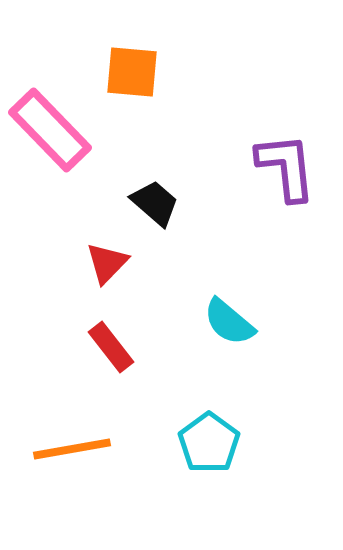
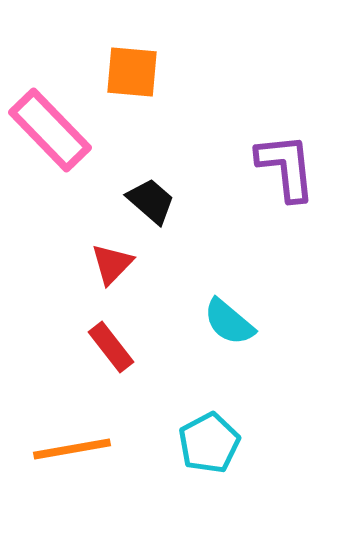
black trapezoid: moved 4 px left, 2 px up
red triangle: moved 5 px right, 1 px down
cyan pentagon: rotated 8 degrees clockwise
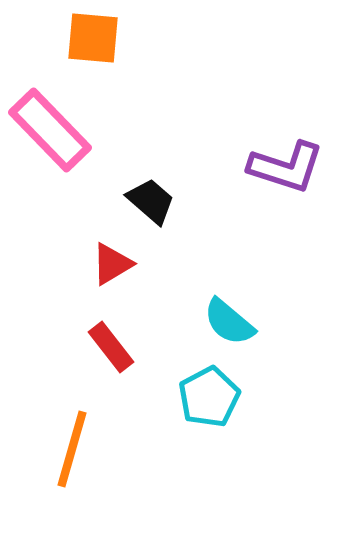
orange square: moved 39 px left, 34 px up
purple L-shape: rotated 114 degrees clockwise
red triangle: rotated 15 degrees clockwise
cyan pentagon: moved 46 px up
orange line: rotated 64 degrees counterclockwise
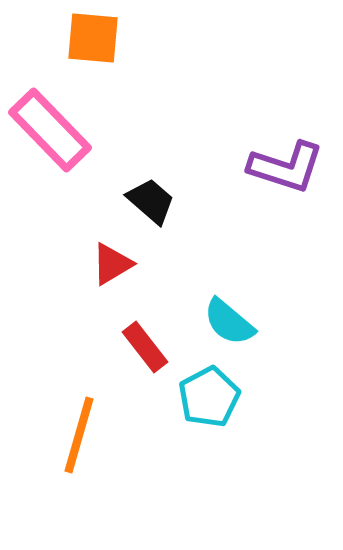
red rectangle: moved 34 px right
orange line: moved 7 px right, 14 px up
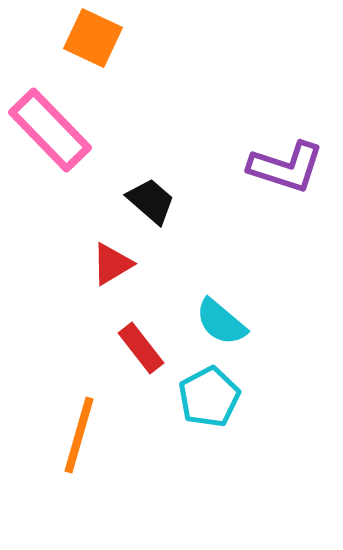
orange square: rotated 20 degrees clockwise
cyan semicircle: moved 8 px left
red rectangle: moved 4 px left, 1 px down
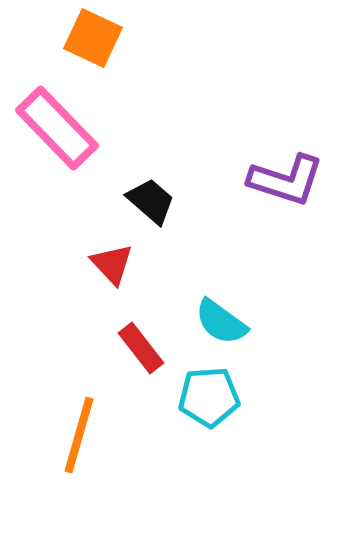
pink rectangle: moved 7 px right, 2 px up
purple L-shape: moved 13 px down
red triangle: rotated 42 degrees counterclockwise
cyan semicircle: rotated 4 degrees counterclockwise
cyan pentagon: rotated 24 degrees clockwise
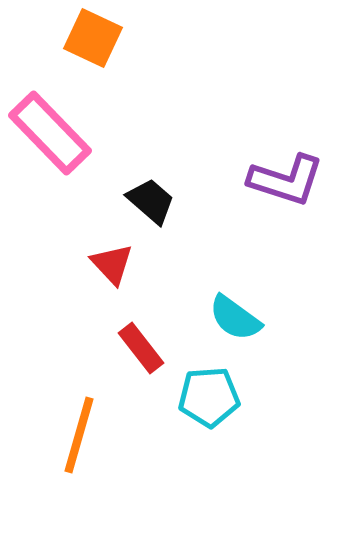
pink rectangle: moved 7 px left, 5 px down
cyan semicircle: moved 14 px right, 4 px up
